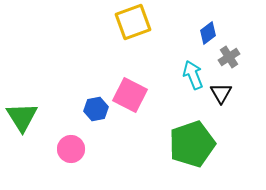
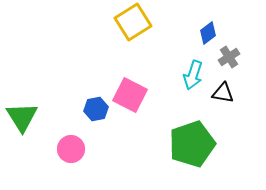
yellow square: rotated 12 degrees counterclockwise
cyan arrow: rotated 140 degrees counterclockwise
black triangle: moved 2 px right; rotated 50 degrees counterclockwise
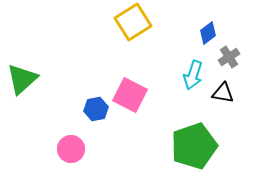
green triangle: moved 38 px up; rotated 20 degrees clockwise
green pentagon: moved 2 px right, 2 px down
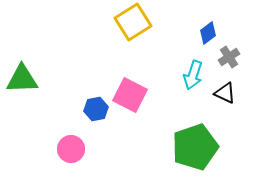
green triangle: rotated 40 degrees clockwise
black triangle: moved 2 px right; rotated 15 degrees clockwise
green pentagon: moved 1 px right, 1 px down
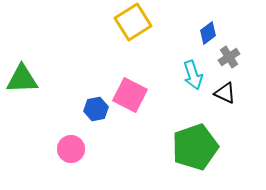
cyan arrow: rotated 36 degrees counterclockwise
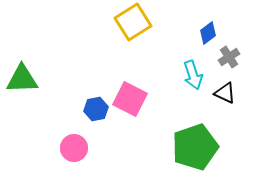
pink square: moved 4 px down
pink circle: moved 3 px right, 1 px up
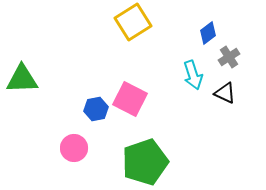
green pentagon: moved 50 px left, 15 px down
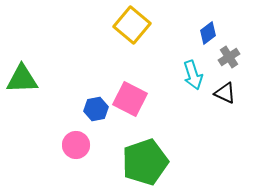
yellow square: moved 1 px left, 3 px down; rotated 18 degrees counterclockwise
pink circle: moved 2 px right, 3 px up
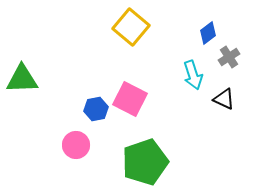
yellow square: moved 1 px left, 2 px down
black triangle: moved 1 px left, 6 px down
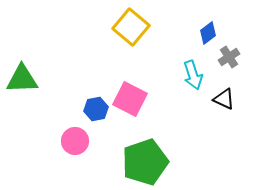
pink circle: moved 1 px left, 4 px up
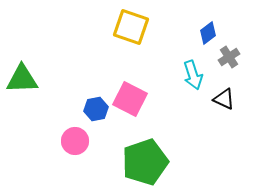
yellow square: rotated 21 degrees counterclockwise
